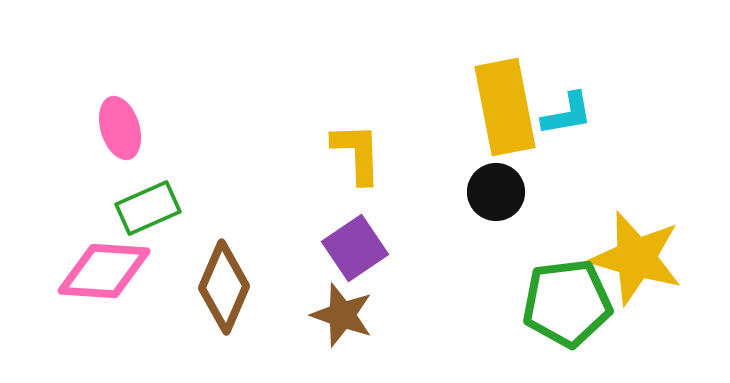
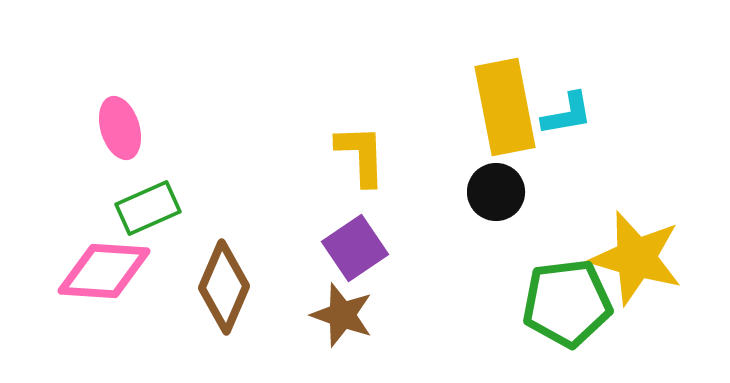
yellow L-shape: moved 4 px right, 2 px down
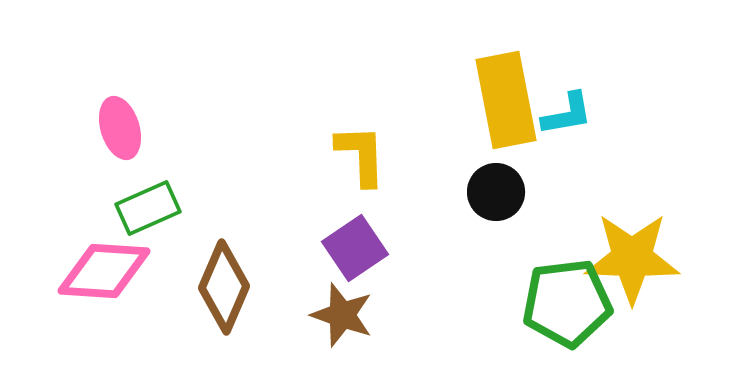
yellow rectangle: moved 1 px right, 7 px up
yellow star: moved 4 px left; rotated 14 degrees counterclockwise
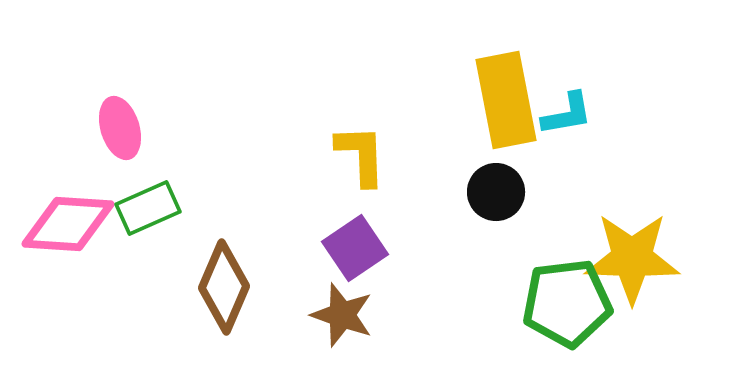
pink diamond: moved 36 px left, 47 px up
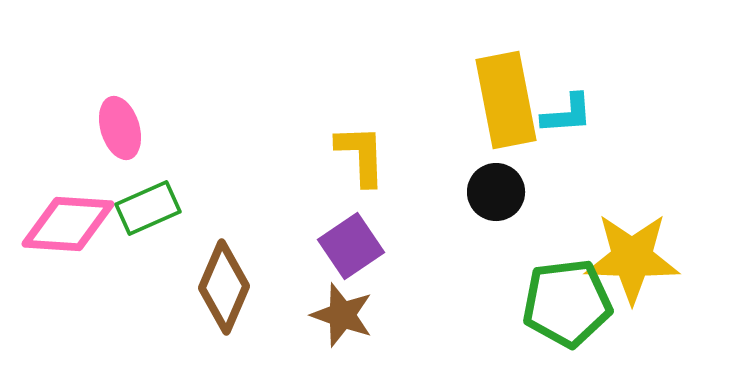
cyan L-shape: rotated 6 degrees clockwise
purple square: moved 4 px left, 2 px up
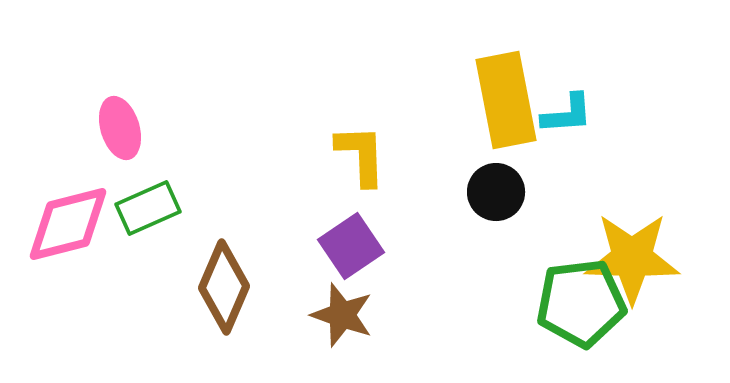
pink diamond: rotated 18 degrees counterclockwise
green pentagon: moved 14 px right
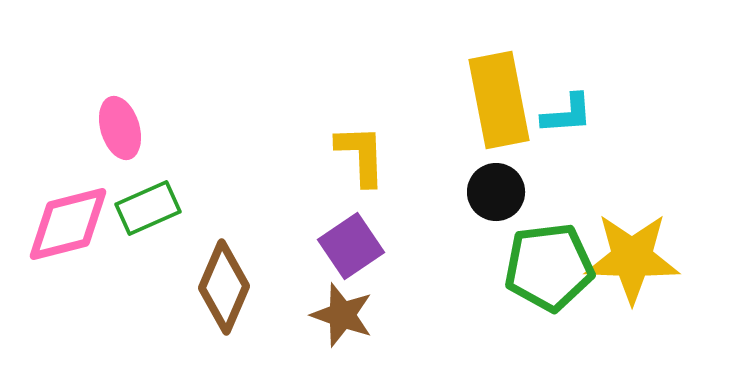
yellow rectangle: moved 7 px left
green pentagon: moved 32 px left, 36 px up
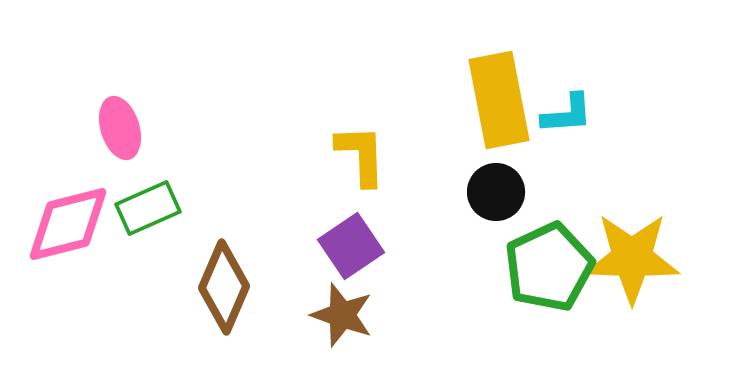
green pentagon: rotated 18 degrees counterclockwise
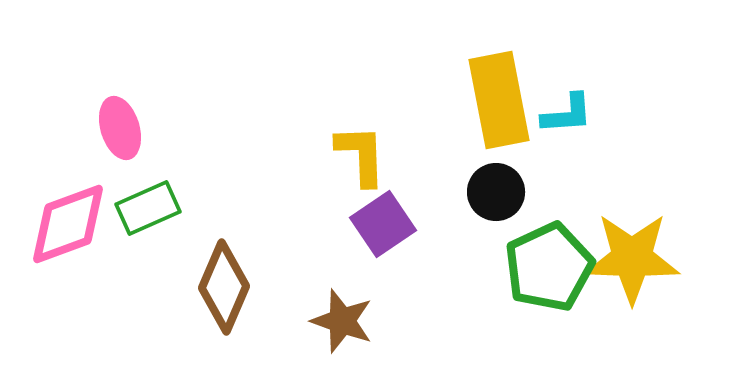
pink diamond: rotated 6 degrees counterclockwise
purple square: moved 32 px right, 22 px up
brown star: moved 6 px down
